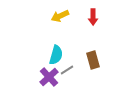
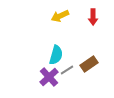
brown rectangle: moved 4 px left, 4 px down; rotated 72 degrees clockwise
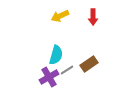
purple cross: rotated 12 degrees clockwise
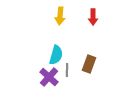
yellow arrow: rotated 60 degrees counterclockwise
brown rectangle: rotated 36 degrees counterclockwise
gray line: rotated 56 degrees counterclockwise
purple cross: rotated 18 degrees counterclockwise
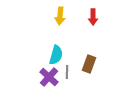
gray line: moved 2 px down
